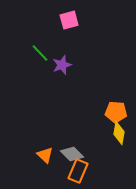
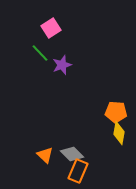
pink square: moved 18 px left, 8 px down; rotated 18 degrees counterclockwise
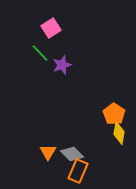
orange pentagon: moved 2 px left, 2 px down; rotated 30 degrees clockwise
orange triangle: moved 3 px right, 3 px up; rotated 18 degrees clockwise
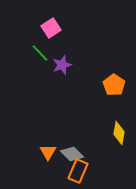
orange pentagon: moved 29 px up
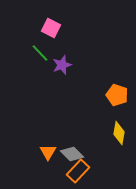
pink square: rotated 30 degrees counterclockwise
orange pentagon: moved 3 px right, 10 px down; rotated 15 degrees counterclockwise
orange rectangle: rotated 20 degrees clockwise
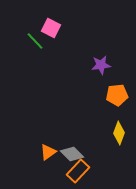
green line: moved 5 px left, 12 px up
purple star: moved 39 px right; rotated 12 degrees clockwise
orange pentagon: rotated 25 degrees counterclockwise
yellow diamond: rotated 10 degrees clockwise
orange triangle: rotated 24 degrees clockwise
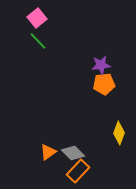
pink square: moved 14 px left, 10 px up; rotated 24 degrees clockwise
green line: moved 3 px right
orange pentagon: moved 13 px left, 11 px up
gray diamond: moved 1 px right, 1 px up
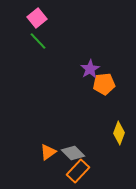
purple star: moved 11 px left, 4 px down; rotated 24 degrees counterclockwise
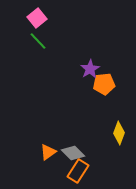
orange rectangle: rotated 10 degrees counterclockwise
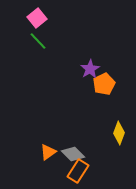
orange pentagon: rotated 20 degrees counterclockwise
gray diamond: moved 1 px down
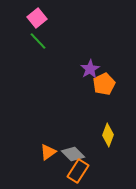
yellow diamond: moved 11 px left, 2 px down
